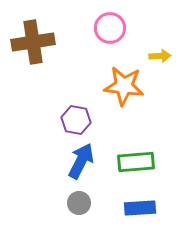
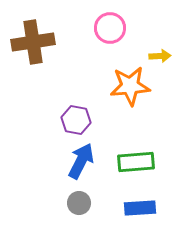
orange star: moved 6 px right; rotated 12 degrees counterclockwise
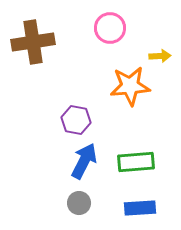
blue arrow: moved 3 px right
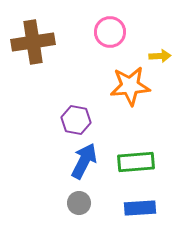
pink circle: moved 4 px down
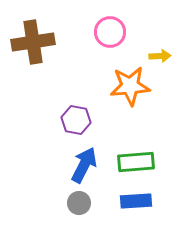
blue arrow: moved 4 px down
blue rectangle: moved 4 px left, 7 px up
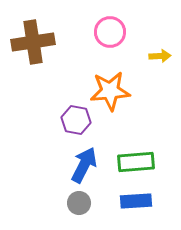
orange star: moved 20 px left, 5 px down
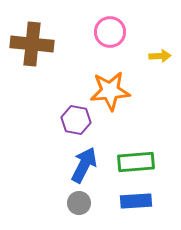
brown cross: moved 1 px left, 2 px down; rotated 15 degrees clockwise
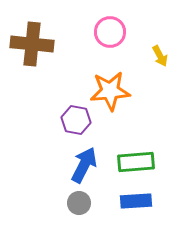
yellow arrow: rotated 65 degrees clockwise
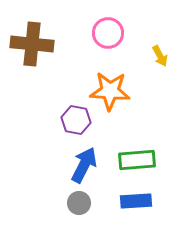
pink circle: moved 2 px left, 1 px down
orange star: rotated 9 degrees clockwise
green rectangle: moved 1 px right, 2 px up
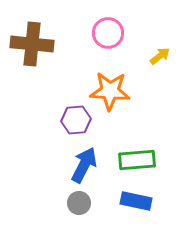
yellow arrow: rotated 100 degrees counterclockwise
purple hexagon: rotated 16 degrees counterclockwise
blue rectangle: rotated 16 degrees clockwise
